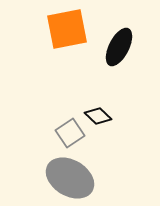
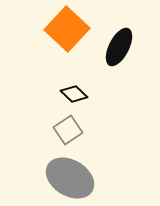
orange square: rotated 36 degrees counterclockwise
black diamond: moved 24 px left, 22 px up
gray square: moved 2 px left, 3 px up
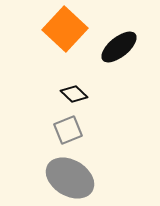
orange square: moved 2 px left
black ellipse: rotated 24 degrees clockwise
gray square: rotated 12 degrees clockwise
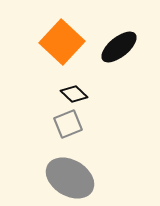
orange square: moved 3 px left, 13 px down
gray square: moved 6 px up
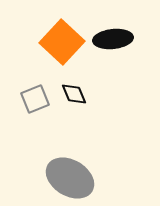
black ellipse: moved 6 px left, 8 px up; rotated 33 degrees clockwise
black diamond: rotated 24 degrees clockwise
gray square: moved 33 px left, 25 px up
